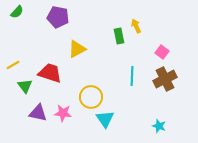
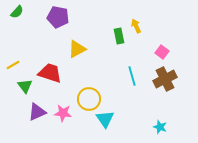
cyan line: rotated 18 degrees counterclockwise
yellow circle: moved 2 px left, 2 px down
purple triangle: moved 1 px left, 1 px up; rotated 36 degrees counterclockwise
cyan star: moved 1 px right, 1 px down
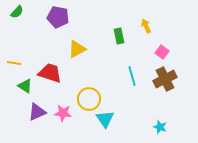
yellow arrow: moved 10 px right
yellow line: moved 1 px right, 2 px up; rotated 40 degrees clockwise
green triangle: rotated 21 degrees counterclockwise
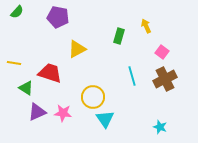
green rectangle: rotated 28 degrees clockwise
green triangle: moved 1 px right, 2 px down
yellow circle: moved 4 px right, 2 px up
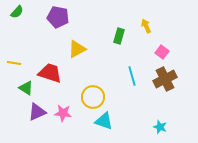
cyan triangle: moved 1 px left, 2 px down; rotated 36 degrees counterclockwise
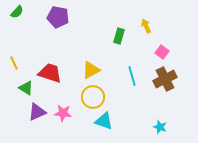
yellow triangle: moved 14 px right, 21 px down
yellow line: rotated 56 degrees clockwise
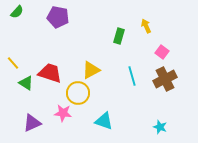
yellow line: moved 1 px left; rotated 16 degrees counterclockwise
green triangle: moved 5 px up
yellow circle: moved 15 px left, 4 px up
purple triangle: moved 5 px left, 11 px down
